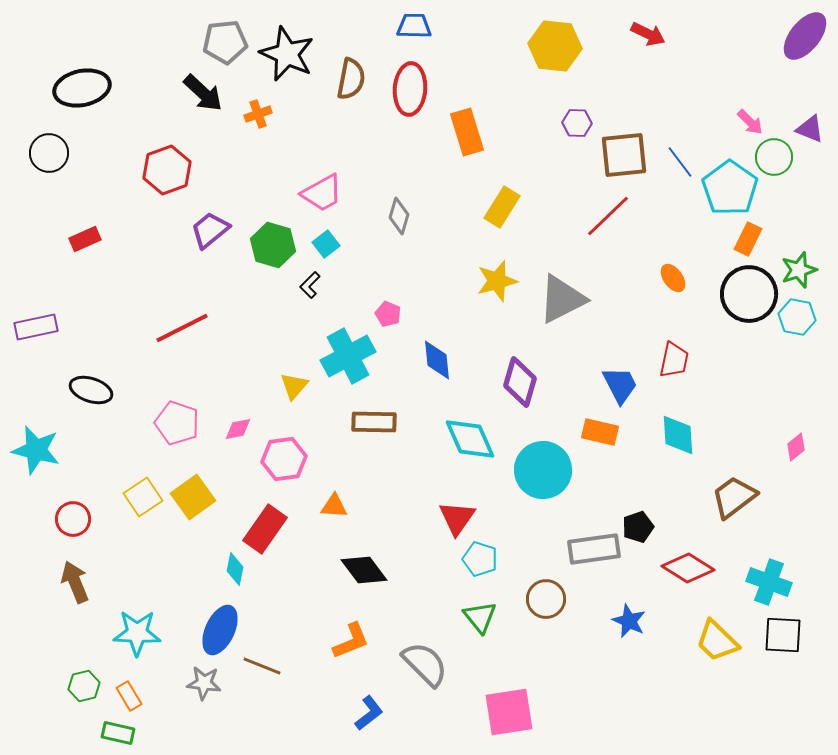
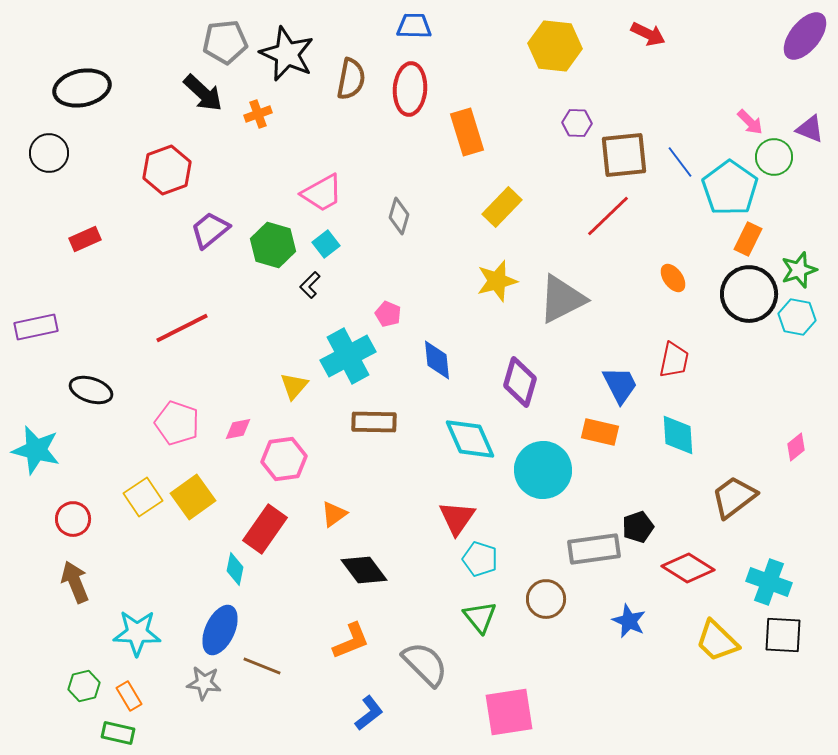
yellow rectangle at (502, 207): rotated 12 degrees clockwise
orange triangle at (334, 506): moved 8 px down; rotated 40 degrees counterclockwise
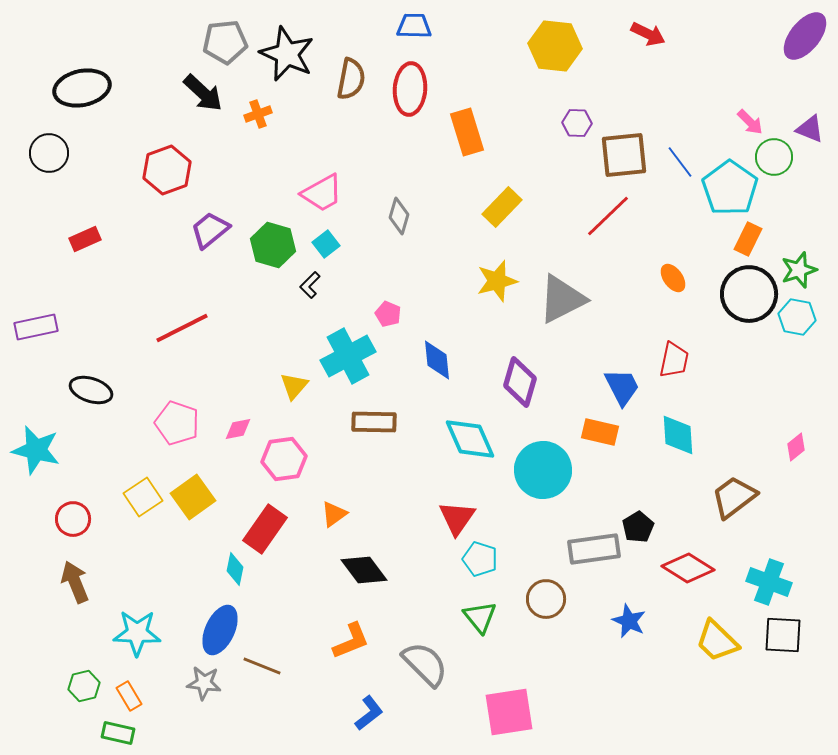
blue trapezoid at (620, 385): moved 2 px right, 2 px down
black pentagon at (638, 527): rotated 12 degrees counterclockwise
